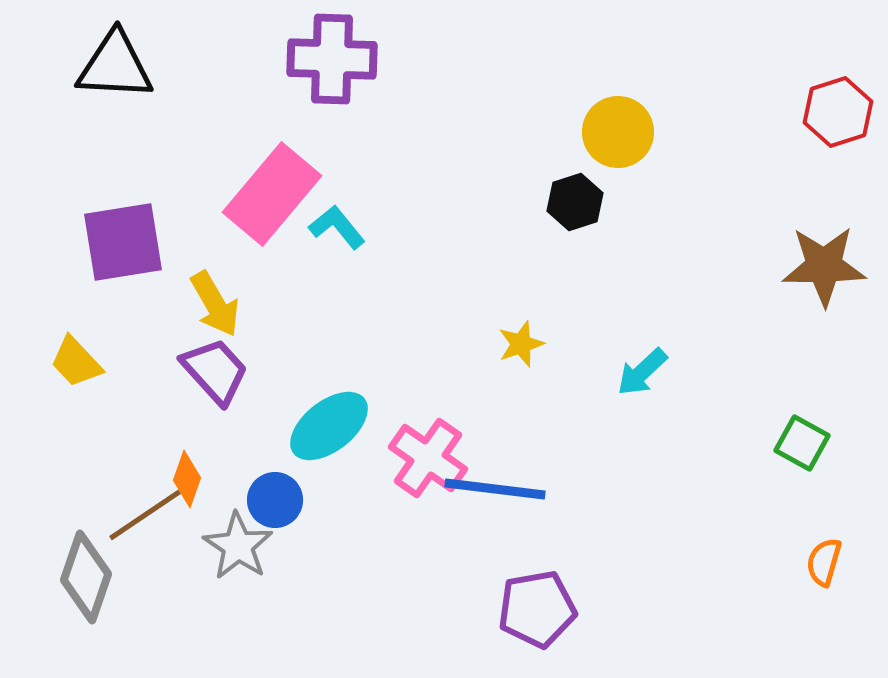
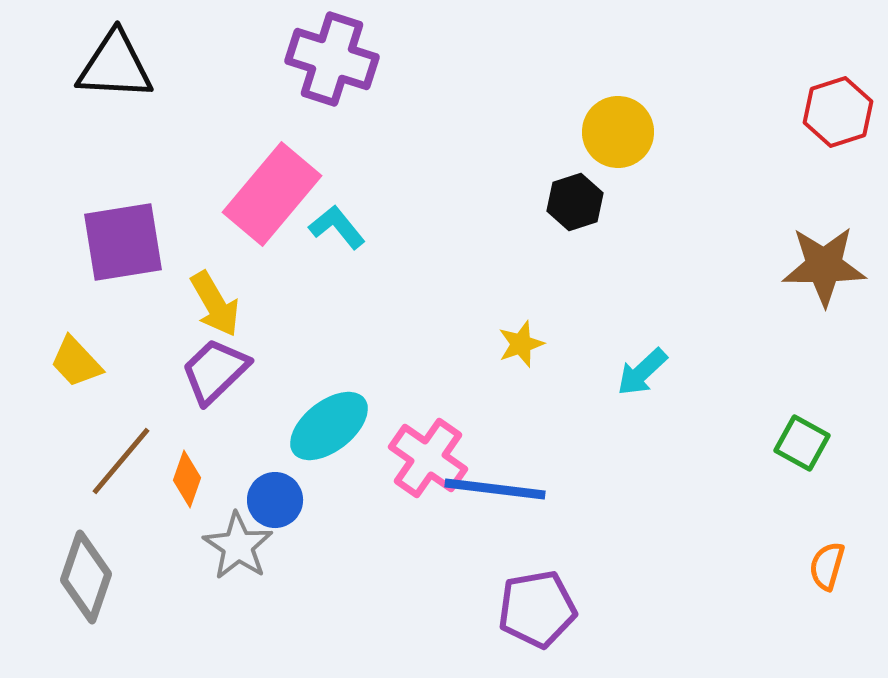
purple cross: rotated 16 degrees clockwise
purple trapezoid: rotated 92 degrees counterclockwise
brown line: moved 24 px left, 54 px up; rotated 16 degrees counterclockwise
orange semicircle: moved 3 px right, 4 px down
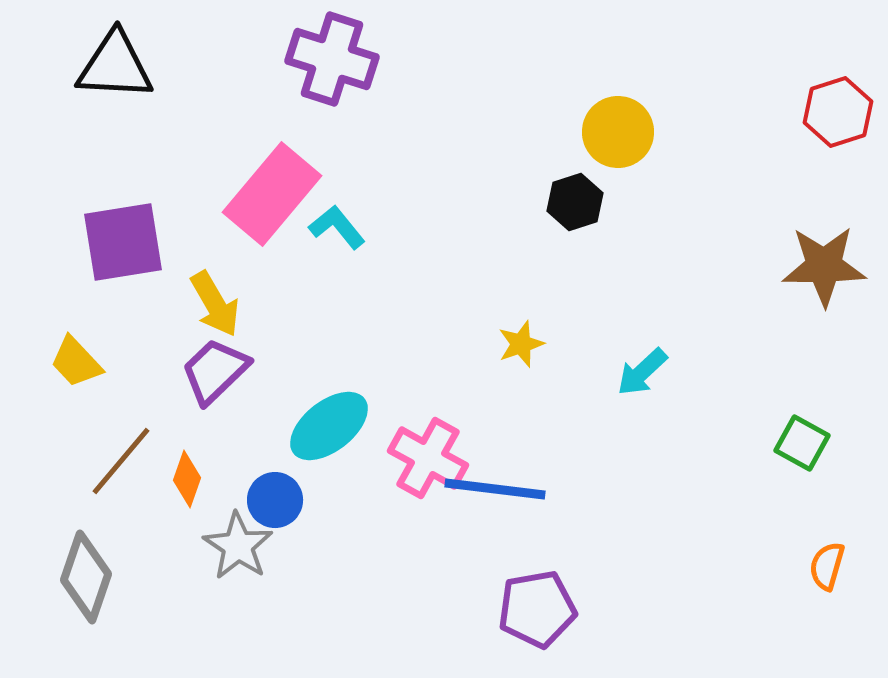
pink cross: rotated 6 degrees counterclockwise
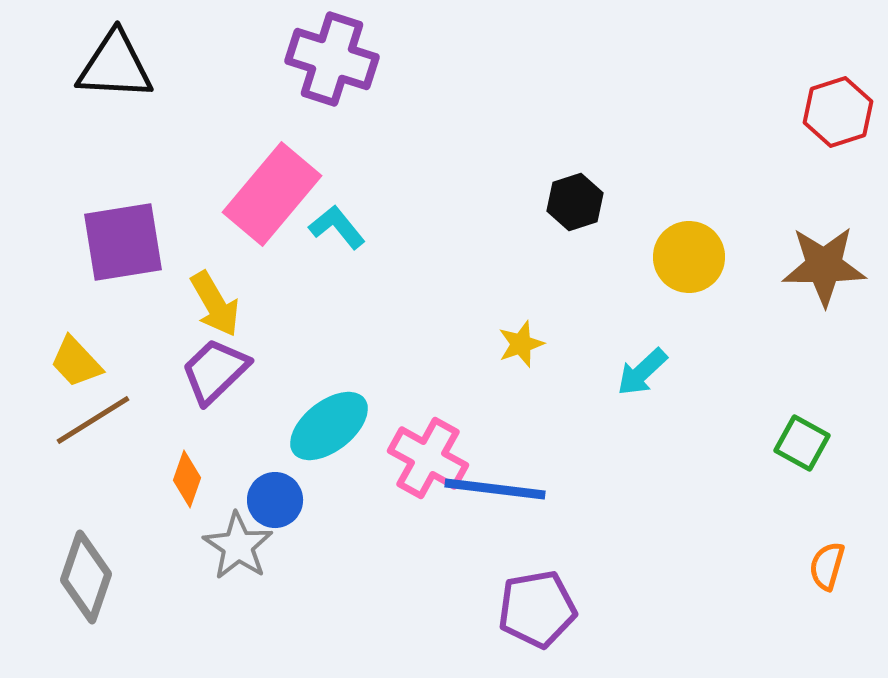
yellow circle: moved 71 px right, 125 px down
brown line: moved 28 px left, 41 px up; rotated 18 degrees clockwise
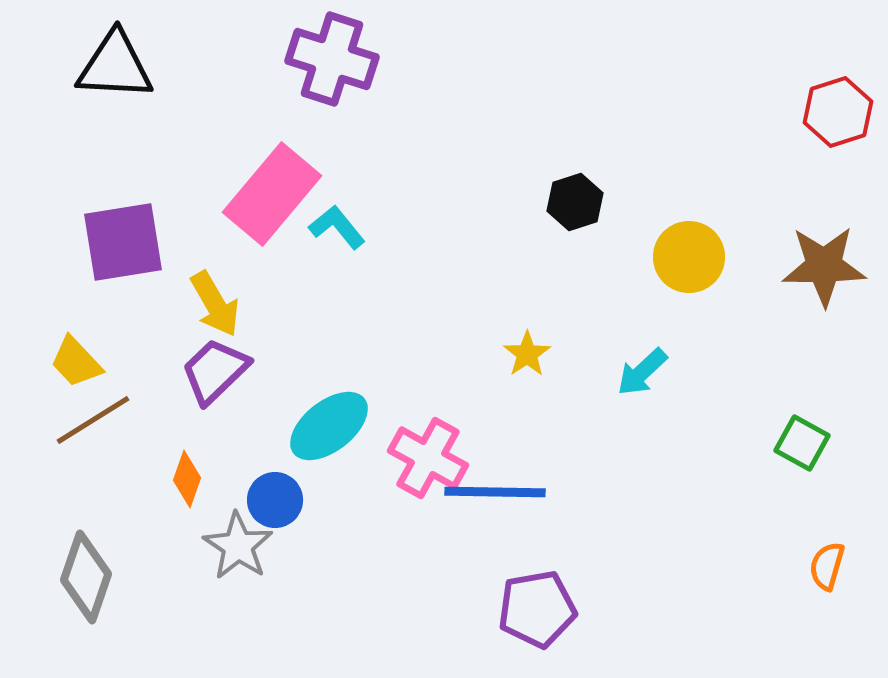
yellow star: moved 6 px right, 10 px down; rotated 15 degrees counterclockwise
blue line: moved 3 px down; rotated 6 degrees counterclockwise
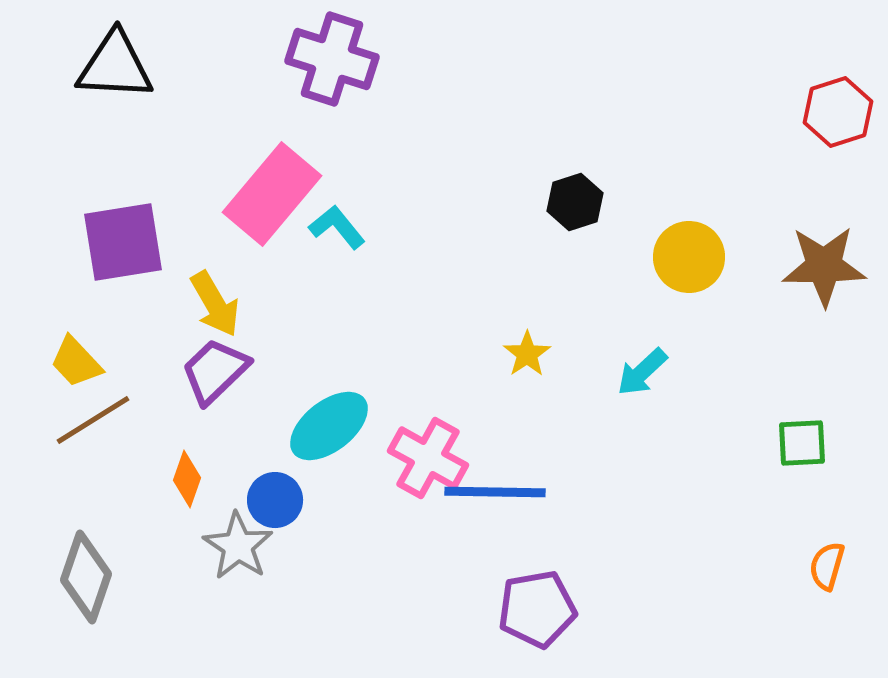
green square: rotated 32 degrees counterclockwise
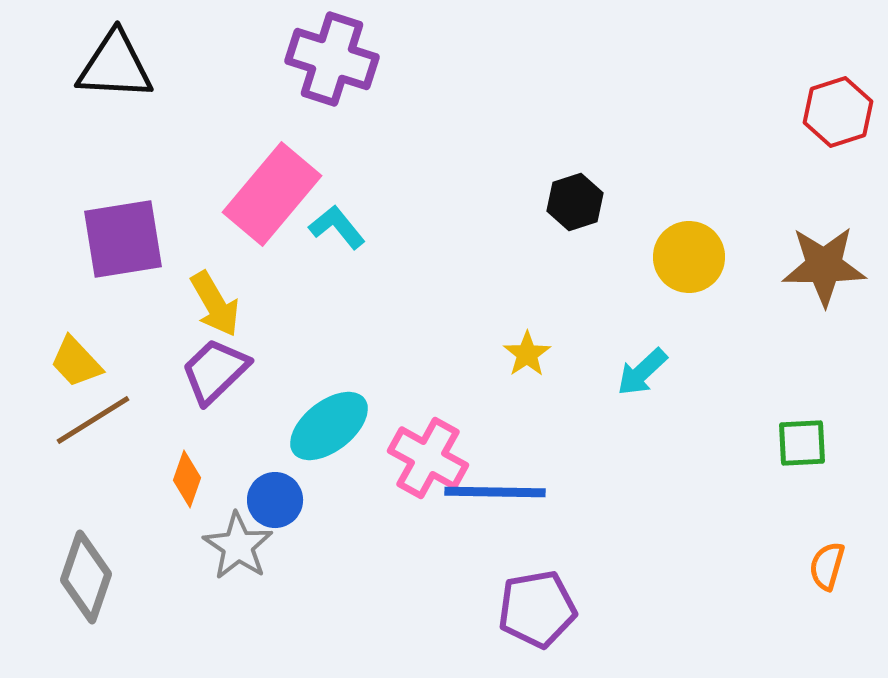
purple square: moved 3 px up
